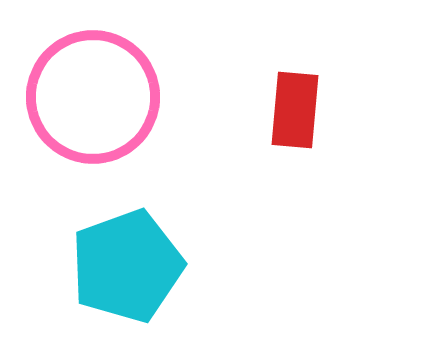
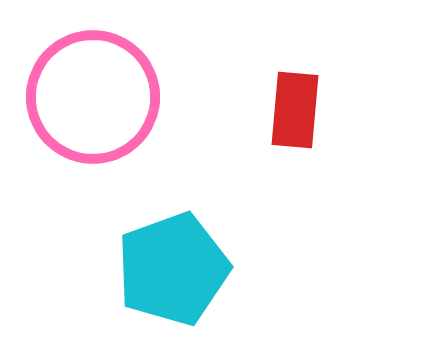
cyan pentagon: moved 46 px right, 3 px down
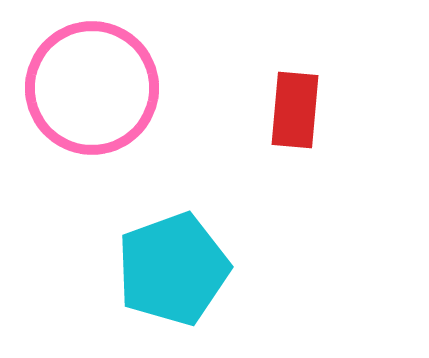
pink circle: moved 1 px left, 9 px up
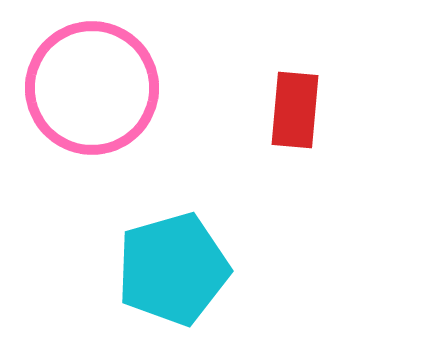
cyan pentagon: rotated 4 degrees clockwise
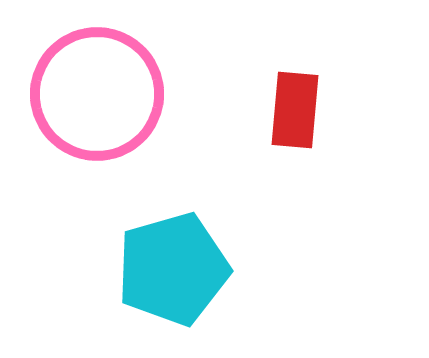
pink circle: moved 5 px right, 6 px down
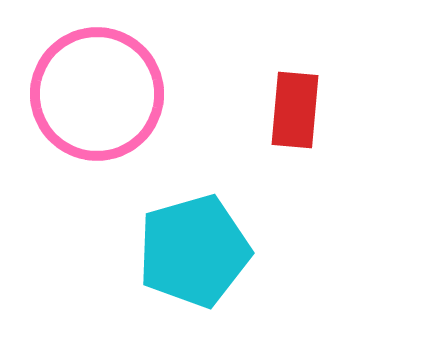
cyan pentagon: moved 21 px right, 18 px up
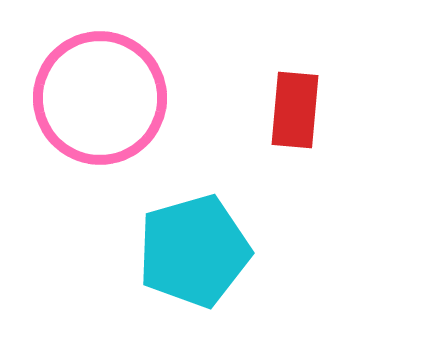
pink circle: moved 3 px right, 4 px down
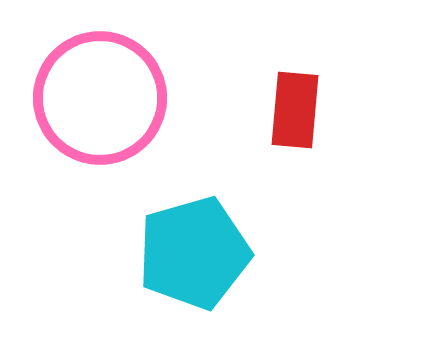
cyan pentagon: moved 2 px down
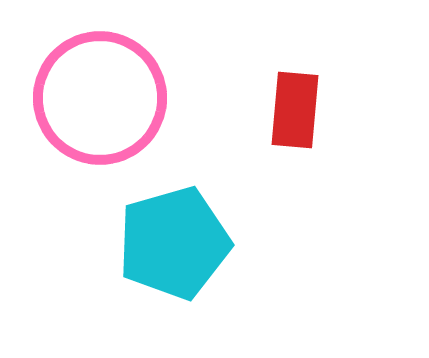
cyan pentagon: moved 20 px left, 10 px up
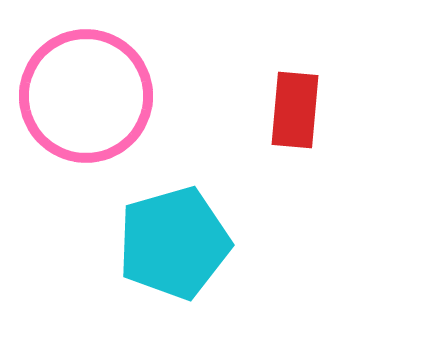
pink circle: moved 14 px left, 2 px up
